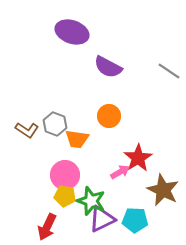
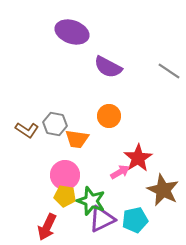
gray hexagon: rotated 10 degrees counterclockwise
cyan pentagon: rotated 15 degrees counterclockwise
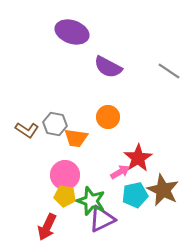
orange circle: moved 1 px left, 1 px down
orange trapezoid: moved 1 px left, 1 px up
cyan pentagon: moved 25 px up
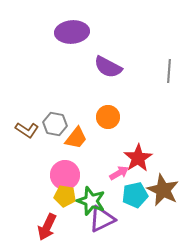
purple ellipse: rotated 24 degrees counterclockwise
gray line: rotated 60 degrees clockwise
orange trapezoid: rotated 60 degrees counterclockwise
pink arrow: moved 1 px left, 1 px down
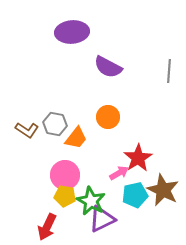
green star: rotated 8 degrees clockwise
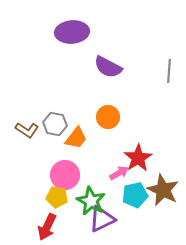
yellow pentagon: moved 8 px left, 1 px down
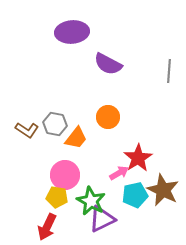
purple semicircle: moved 3 px up
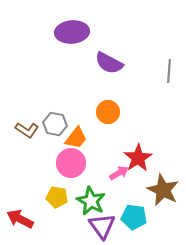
purple semicircle: moved 1 px right, 1 px up
orange circle: moved 5 px up
pink circle: moved 6 px right, 12 px up
cyan pentagon: moved 1 px left, 22 px down; rotated 20 degrees clockwise
purple triangle: moved 7 px down; rotated 40 degrees counterclockwise
red arrow: moved 27 px left, 8 px up; rotated 92 degrees clockwise
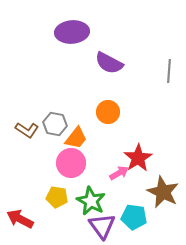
brown star: moved 2 px down
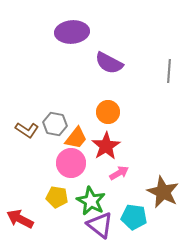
red star: moved 32 px left, 12 px up
purple triangle: moved 2 px left, 1 px up; rotated 16 degrees counterclockwise
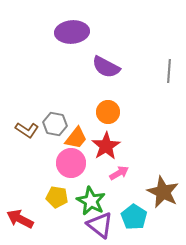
purple semicircle: moved 3 px left, 4 px down
cyan pentagon: rotated 25 degrees clockwise
